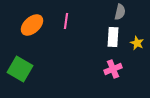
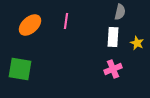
orange ellipse: moved 2 px left
green square: rotated 20 degrees counterclockwise
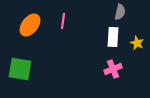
pink line: moved 3 px left
orange ellipse: rotated 10 degrees counterclockwise
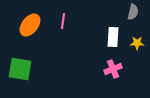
gray semicircle: moved 13 px right
yellow star: rotated 24 degrees counterclockwise
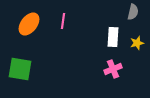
orange ellipse: moved 1 px left, 1 px up
yellow star: rotated 16 degrees counterclockwise
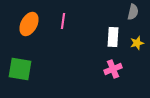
orange ellipse: rotated 10 degrees counterclockwise
